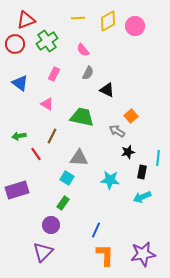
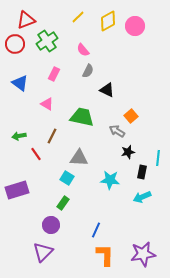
yellow line: moved 1 px up; rotated 40 degrees counterclockwise
gray semicircle: moved 2 px up
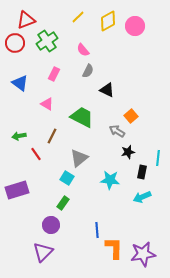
red circle: moved 1 px up
green trapezoid: rotated 15 degrees clockwise
gray triangle: rotated 42 degrees counterclockwise
blue line: moved 1 px right; rotated 28 degrees counterclockwise
orange L-shape: moved 9 px right, 7 px up
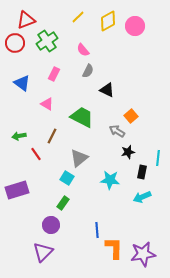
blue triangle: moved 2 px right
